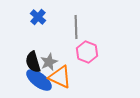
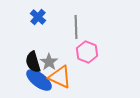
gray star: rotated 12 degrees counterclockwise
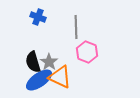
blue cross: rotated 21 degrees counterclockwise
blue ellipse: rotated 72 degrees counterclockwise
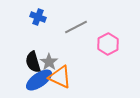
gray line: rotated 65 degrees clockwise
pink hexagon: moved 21 px right, 8 px up; rotated 10 degrees clockwise
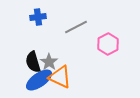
blue cross: rotated 28 degrees counterclockwise
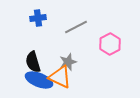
blue cross: moved 1 px down
pink hexagon: moved 2 px right
gray star: moved 19 px right; rotated 18 degrees clockwise
blue ellipse: rotated 56 degrees clockwise
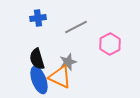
black semicircle: moved 4 px right, 3 px up
blue ellipse: rotated 48 degrees clockwise
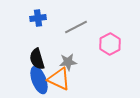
gray star: rotated 12 degrees clockwise
orange triangle: moved 1 px left, 2 px down
